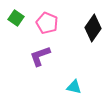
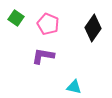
pink pentagon: moved 1 px right, 1 px down
purple L-shape: moved 3 px right; rotated 30 degrees clockwise
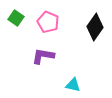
pink pentagon: moved 2 px up
black diamond: moved 2 px right, 1 px up
cyan triangle: moved 1 px left, 2 px up
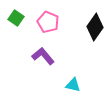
purple L-shape: rotated 40 degrees clockwise
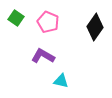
purple L-shape: rotated 20 degrees counterclockwise
cyan triangle: moved 12 px left, 4 px up
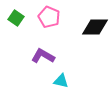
pink pentagon: moved 1 px right, 5 px up
black diamond: rotated 56 degrees clockwise
